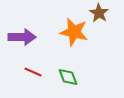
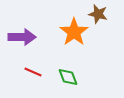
brown star: moved 1 px left, 1 px down; rotated 18 degrees counterclockwise
orange star: rotated 24 degrees clockwise
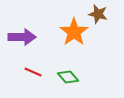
green diamond: rotated 20 degrees counterclockwise
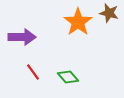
brown star: moved 11 px right, 1 px up
orange star: moved 4 px right, 10 px up
red line: rotated 30 degrees clockwise
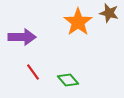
green diamond: moved 3 px down
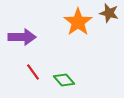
green diamond: moved 4 px left
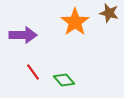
orange star: moved 3 px left
purple arrow: moved 1 px right, 2 px up
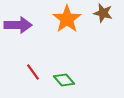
brown star: moved 6 px left
orange star: moved 8 px left, 3 px up
purple arrow: moved 5 px left, 10 px up
